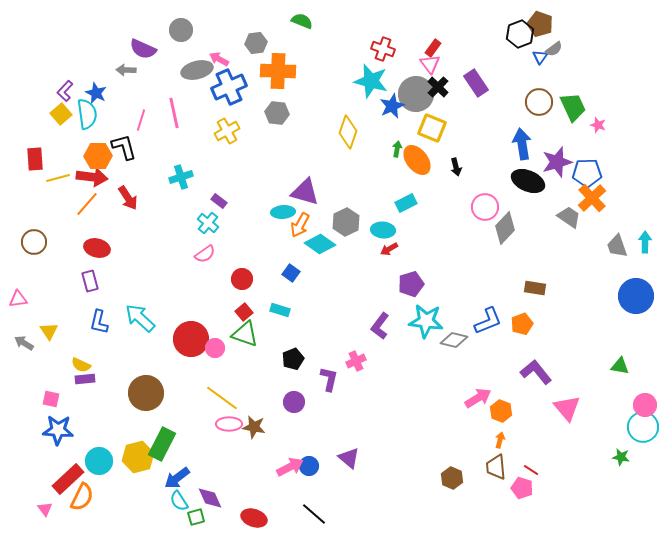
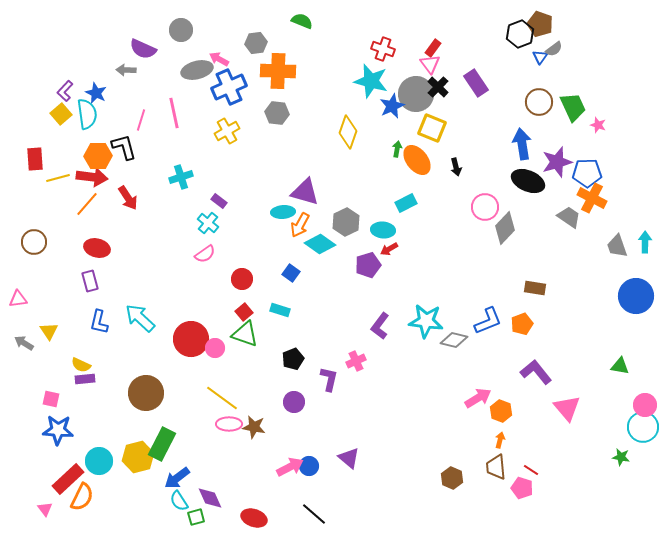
orange cross at (592, 198): rotated 20 degrees counterclockwise
purple pentagon at (411, 284): moved 43 px left, 19 px up
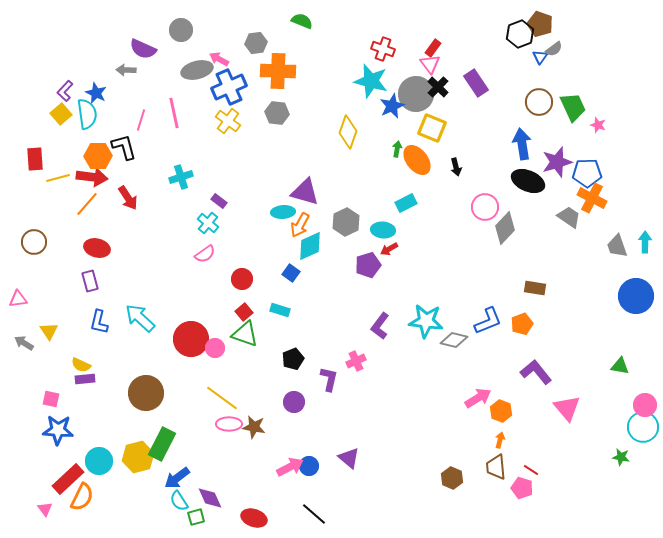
yellow cross at (227, 131): moved 1 px right, 10 px up; rotated 25 degrees counterclockwise
cyan diamond at (320, 244): moved 10 px left, 2 px down; rotated 60 degrees counterclockwise
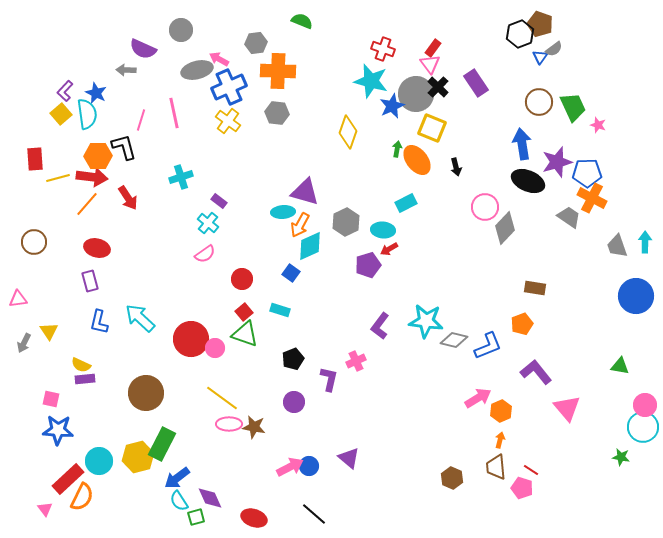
blue L-shape at (488, 321): moved 25 px down
gray arrow at (24, 343): rotated 96 degrees counterclockwise
orange hexagon at (501, 411): rotated 15 degrees clockwise
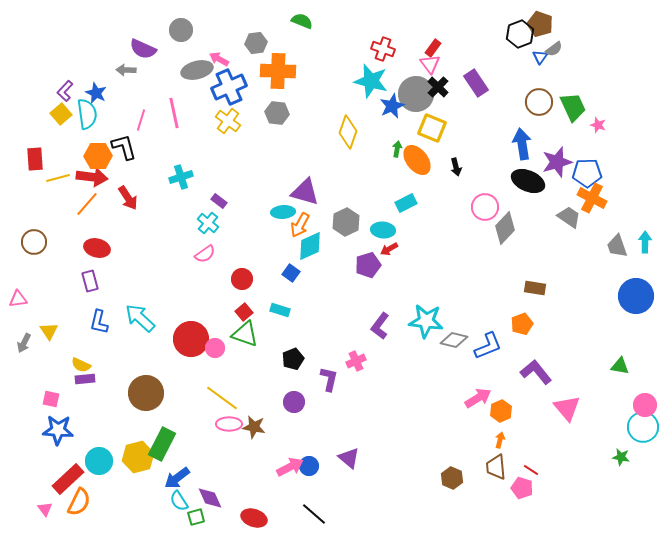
orange semicircle at (82, 497): moved 3 px left, 5 px down
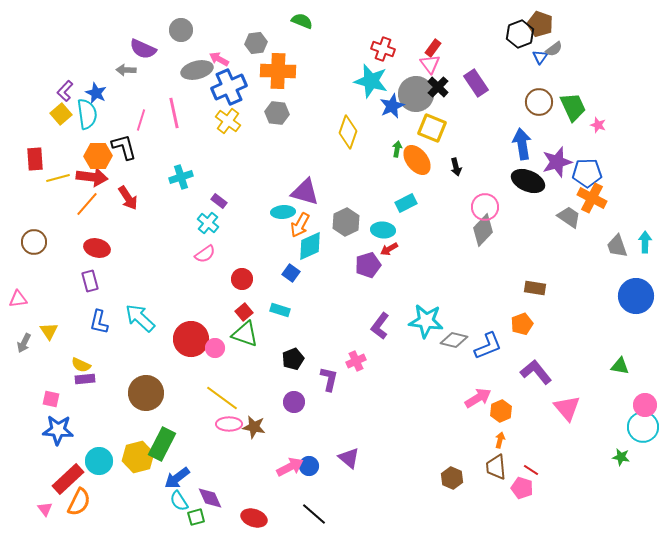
gray diamond at (505, 228): moved 22 px left, 2 px down
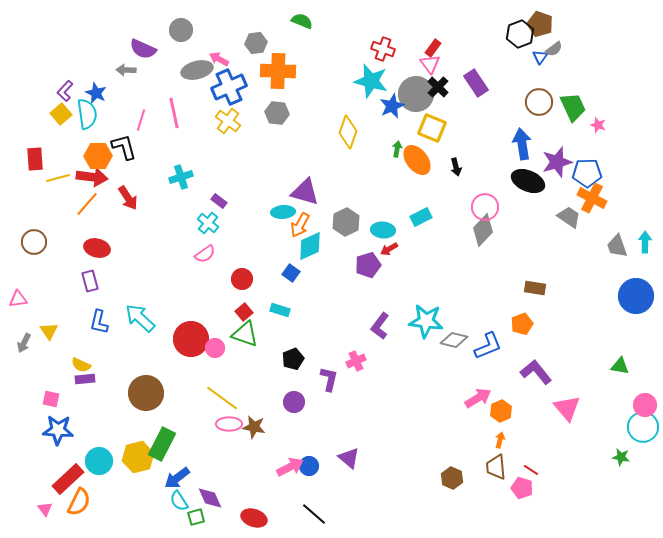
cyan rectangle at (406, 203): moved 15 px right, 14 px down
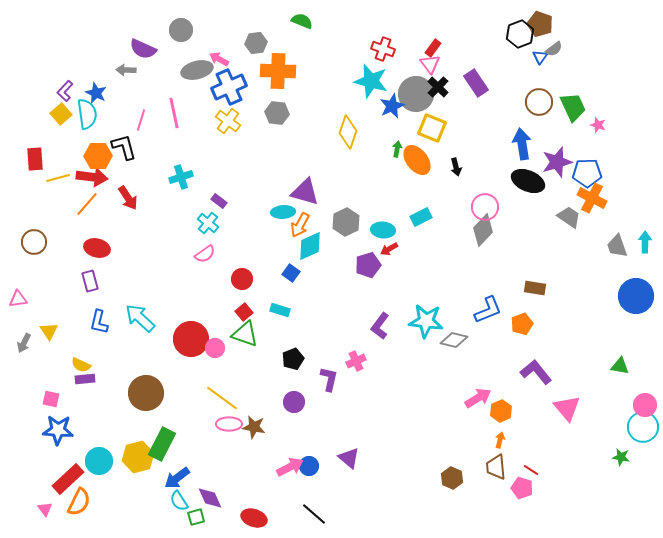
blue L-shape at (488, 346): moved 36 px up
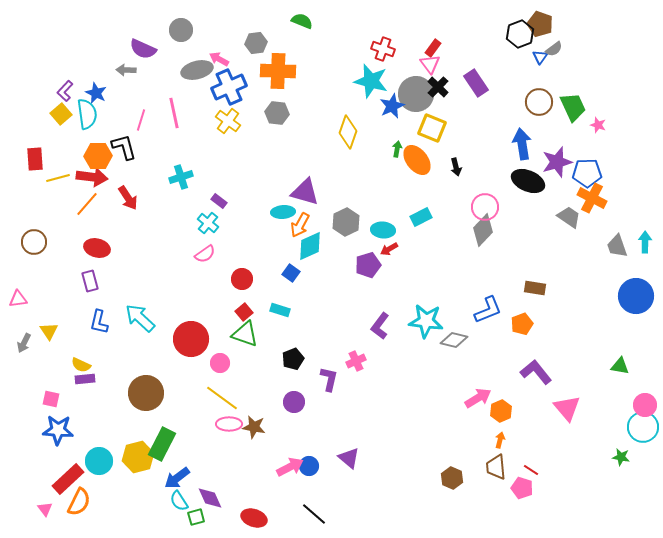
pink circle at (215, 348): moved 5 px right, 15 px down
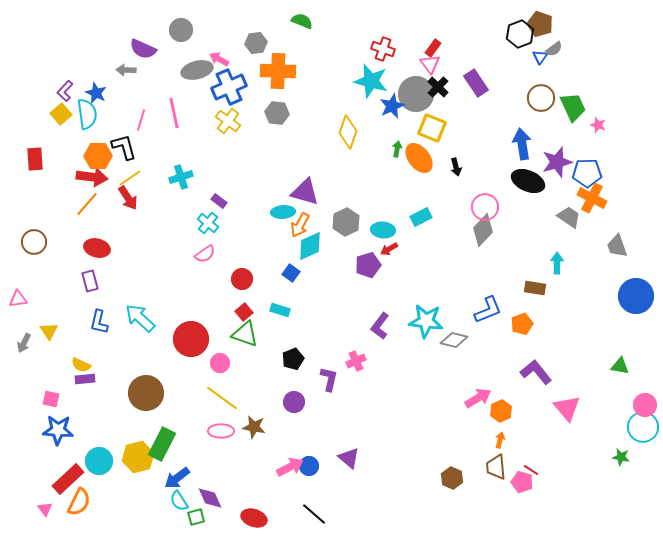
brown circle at (539, 102): moved 2 px right, 4 px up
orange ellipse at (417, 160): moved 2 px right, 2 px up
yellow line at (58, 178): moved 72 px right; rotated 20 degrees counterclockwise
cyan arrow at (645, 242): moved 88 px left, 21 px down
pink ellipse at (229, 424): moved 8 px left, 7 px down
pink pentagon at (522, 488): moved 6 px up
